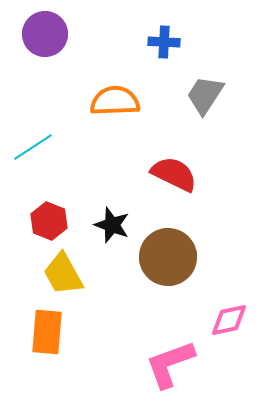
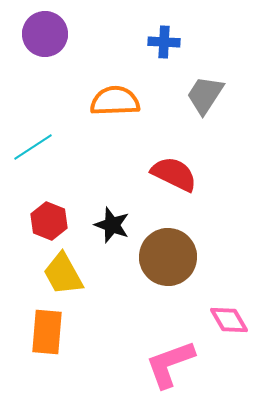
pink diamond: rotated 72 degrees clockwise
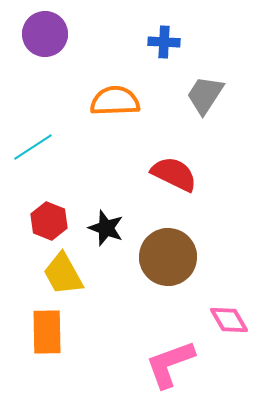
black star: moved 6 px left, 3 px down
orange rectangle: rotated 6 degrees counterclockwise
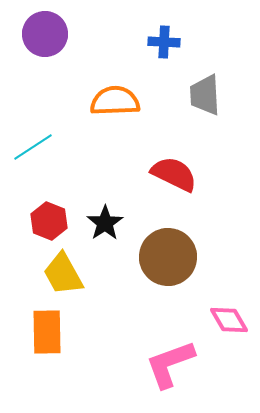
gray trapezoid: rotated 36 degrees counterclockwise
black star: moved 1 px left, 5 px up; rotated 18 degrees clockwise
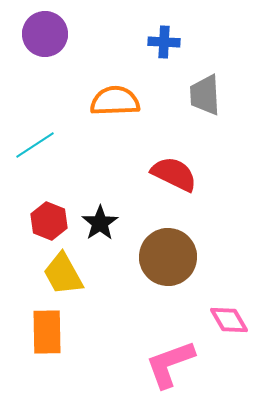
cyan line: moved 2 px right, 2 px up
black star: moved 5 px left
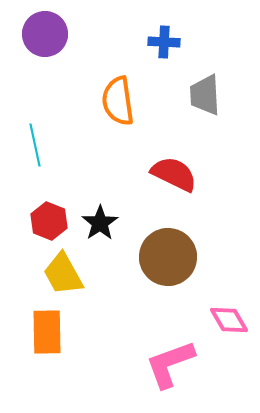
orange semicircle: moved 3 px right; rotated 96 degrees counterclockwise
cyan line: rotated 69 degrees counterclockwise
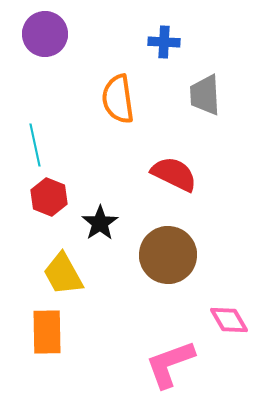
orange semicircle: moved 2 px up
red hexagon: moved 24 px up
brown circle: moved 2 px up
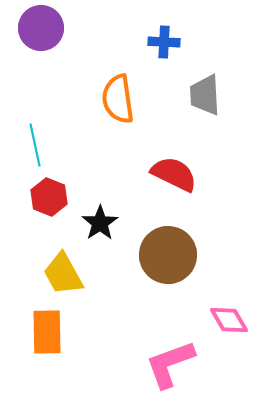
purple circle: moved 4 px left, 6 px up
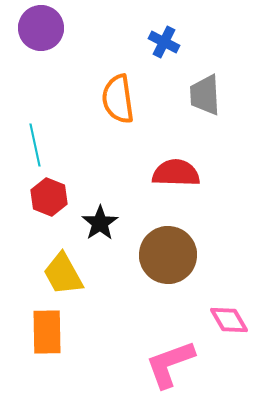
blue cross: rotated 24 degrees clockwise
red semicircle: moved 2 px right, 1 px up; rotated 24 degrees counterclockwise
